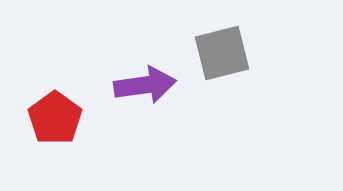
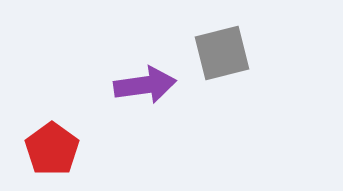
red pentagon: moved 3 px left, 31 px down
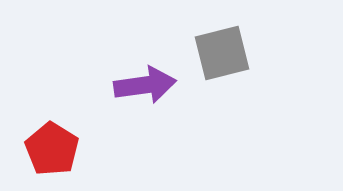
red pentagon: rotated 4 degrees counterclockwise
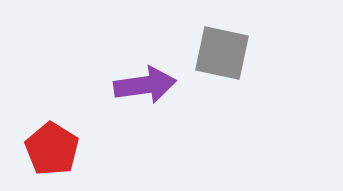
gray square: rotated 26 degrees clockwise
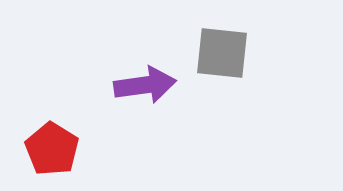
gray square: rotated 6 degrees counterclockwise
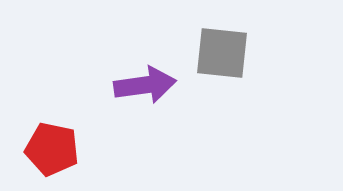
red pentagon: rotated 20 degrees counterclockwise
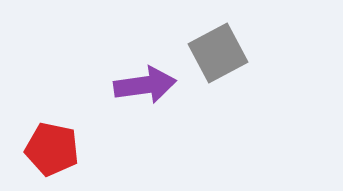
gray square: moved 4 px left; rotated 34 degrees counterclockwise
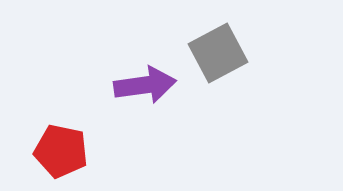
red pentagon: moved 9 px right, 2 px down
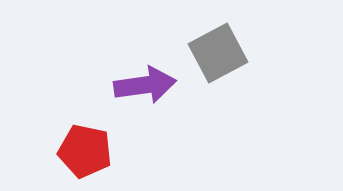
red pentagon: moved 24 px right
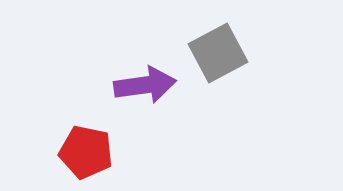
red pentagon: moved 1 px right, 1 px down
